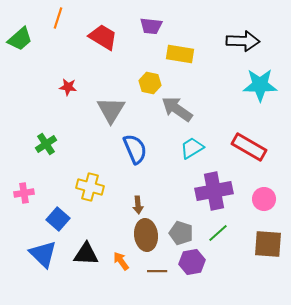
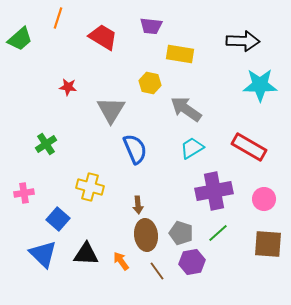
gray arrow: moved 9 px right
brown line: rotated 54 degrees clockwise
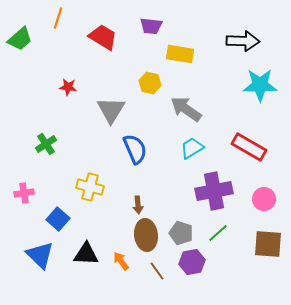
blue triangle: moved 3 px left, 1 px down
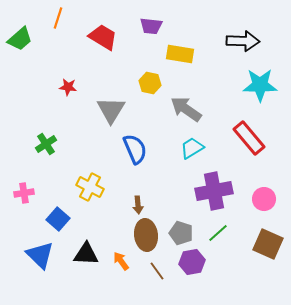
red rectangle: moved 9 px up; rotated 20 degrees clockwise
yellow cross: rotated 12 degrees clockwise
brown square: rotated 20 degrees clockwise
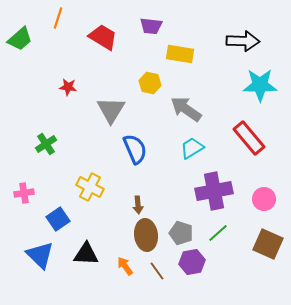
blue square: rotated 15 degrees clockwise
orange arrow: moved 4 px right, 5 px down
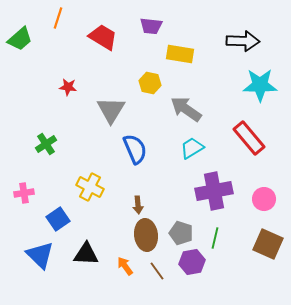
green line: moved 3 px left, 5 px down; rotated 35 degrees counterclockwise
